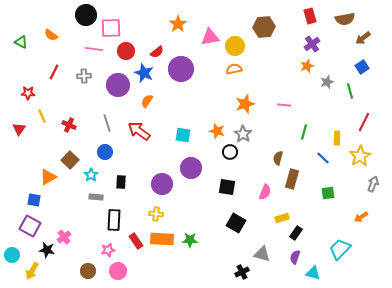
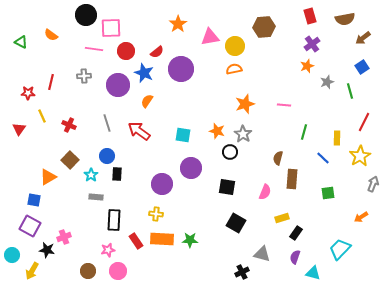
red line at (54, 72): moved 3 px left, 10 px down; rotated 14 degrees counterclockwise
blue circle at (105, 152): moved 2 px right, 4 px down
brown rectangle at (292, 179): rotated 12 degrees counterclockwise
black rectangle at (121, 182): moved 4 px left, 8 px up
pink cross at (64, 237): rotated 16 degrees clockwise
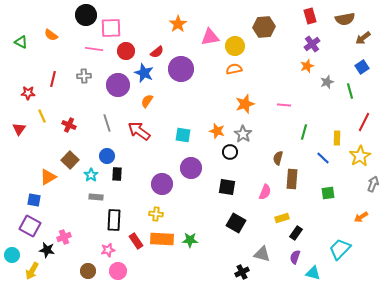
red line at (51, 82): moved 2 px right, 3 px up
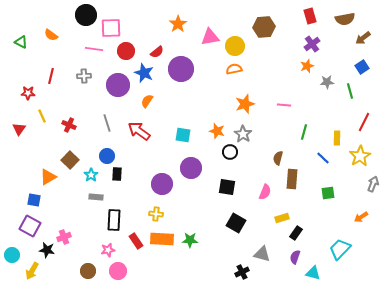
red line at (53, 79): moved 2 px left, 3 px up
gray star at (327, 82): rotated 16 degrees clockwise
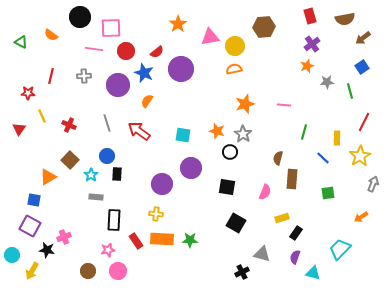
black circle at (86, 15): moved 6 px left, 2 px down
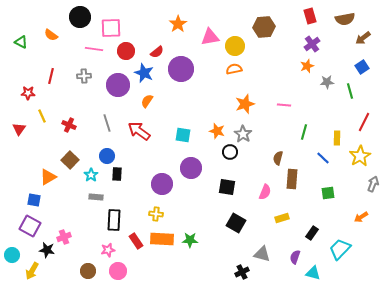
black rectangle at (296, 233): moved 16 px right
